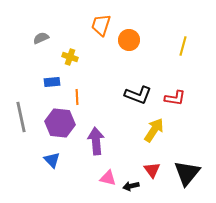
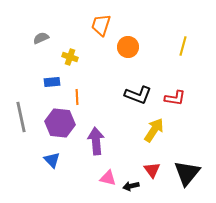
orange circle: moved 1 px left, 7 px down
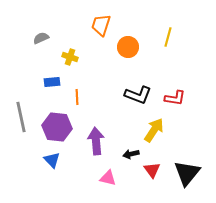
yellow line: moved 15 px left, 9 px up
purple hexagon: moved 3 px left, 4 px down
black arrow: moved 32 px up
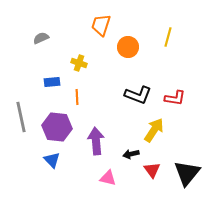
yellow cross: moved 9 px right, 6 px down
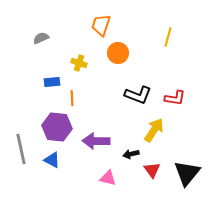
orange circle: moved 10 px left, 6 px down
orange line: moved 5 px left, 1 px down
gray line: moved 32 px down
purple arrow: rotated 84 degrees counterclockwise
blue triangle: rotated 18 degrees counterclockwise
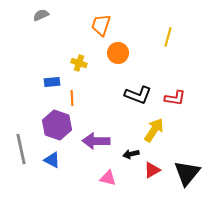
gray semicircle: moved 23 px up
purple hexagon: moved 2 px up; rotated 12 degrees clockwise
red triangle: rotated 36 degrees clockwise
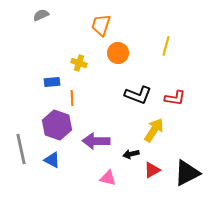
yellow line: moved 2 px left, 9 px down
black triangle: rotated 24 degrees clockwise
